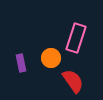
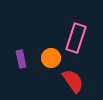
purple rectangle: moved 4 px up
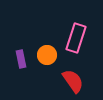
orange circle: moved 4 px left, 3 px up
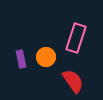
orange circle: moved 1 px left, 2 px down
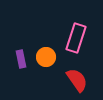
red semicircle: moved 4 px right, 1 px up
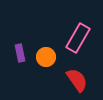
pink rectangle: moved 2 px right; rotated 12 degrees clockwise
purple rectangle: moved 1 px left, 6 px up
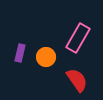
purple rectangle: rotated 24 degrees clockwise
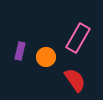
purple rectangle: moved 2 px up
red semicircle: moved 2 px left
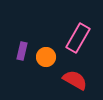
purple rectangle: moved 2 px right
red semicircle: rotated 25 degrees counterclockwise
